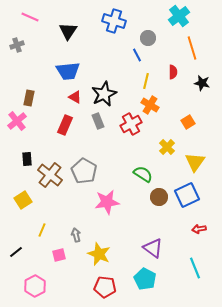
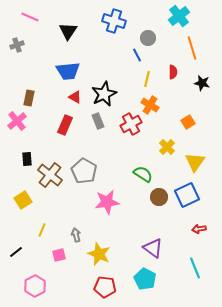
yellow line at (146, 81): moved 1 px right, 2 px up
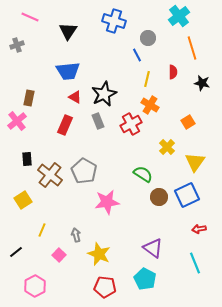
pink square at (59, 255): rotated 32 degrees counterclockwise
cyan line at (195, 268): moved 5 px up
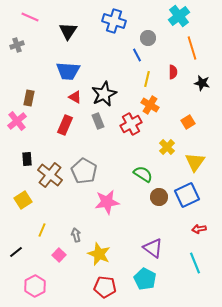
blue trapezoid at (68, 71): rotated 10 degrees clockwise
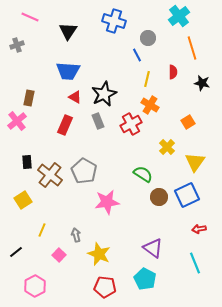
black rectangle at (27, 159): moved 3 px down
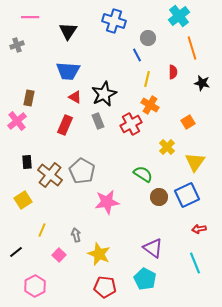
pink line at (30, 17): rotated 24 degrees counterclockwise
gray pentagon at (84, 171): moved 2 px left
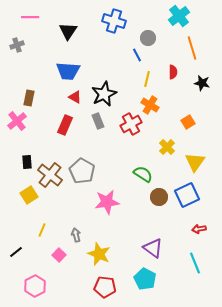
yellow square at (23, 200): moved 6 px right, 5 px up
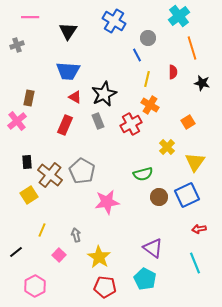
blue cross at (114, 21): rotated 15 degrees clockwise
green semicircle at (143, 174): rotated 132 degrees clockwise
yellow star at (99, 254): moved 3 px down; rotated 10 degrees clockwise
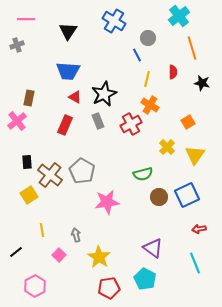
pink line at (30, 17): moved 4 px left, 2 px down
yellow triangle at (195, 162): moved 7 px up
yellow line at (42, 230): rotated 32 degrees counterclockwise
red pentagon at (105, 287): moved 4 px right, 1 px down; rotated 15 degrees counterclockwise
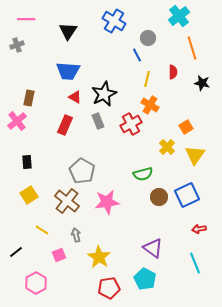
orange square at (188, 122): moved 2 px left, 5 px down
brown cross at (50, 175): moved 17 px right, 26 px down
yellow line at (42, 230): rotated 48 degrees counterclockwise
pink square at (59, 255): rotated 24 degrees clockwise
pink hexagon at (35, 286): moved 1 px right, 3 px up
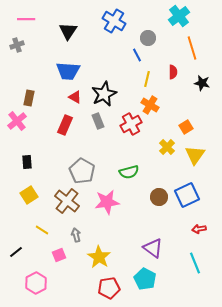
green semicircle at (143, 174): moved 14 px left, 2 px up
